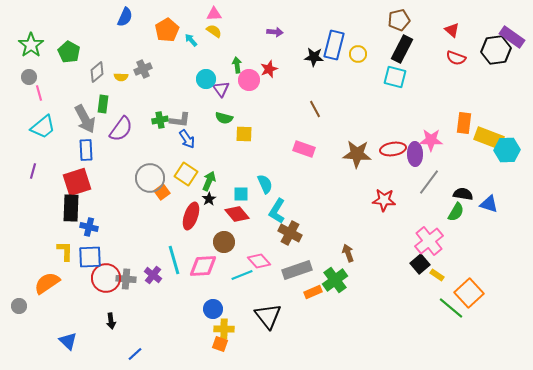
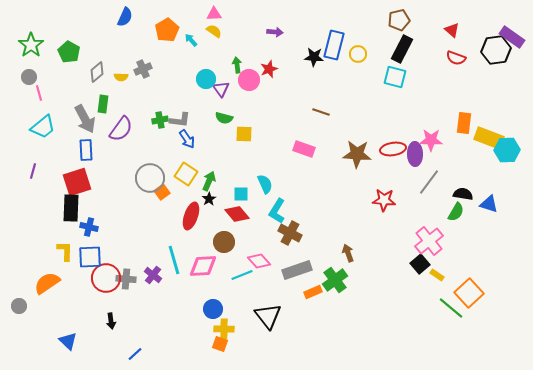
brown line at (315, 109): moved 6 px right, 3 px down; rotated 42 degrees counterclockwise
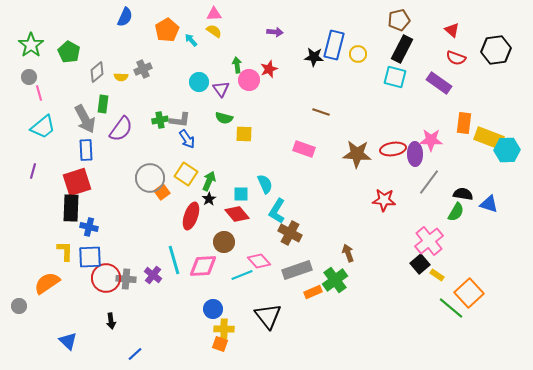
purple rectangle at (512, 37): moved 73 px left, 46 px down
cyan circle at (206, 79): moved 7 px left, 3 px down
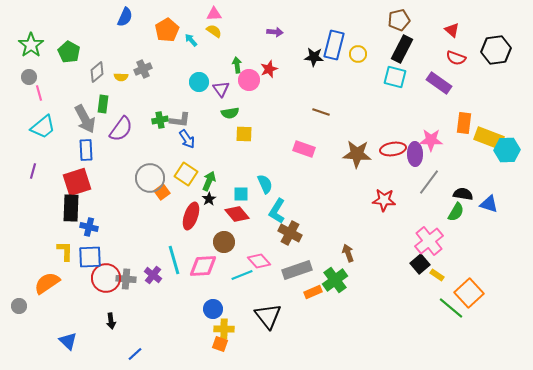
green semicircle at (224, 118): moved 6 px right, 5 px up; rotated 24 degrees counterclockwise
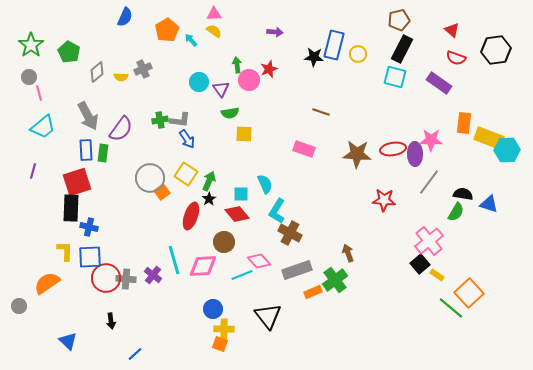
green rectangle at (103, 104): moved 49 px down
gray arrow at (85, 119): moved 3 px right, 3 px up
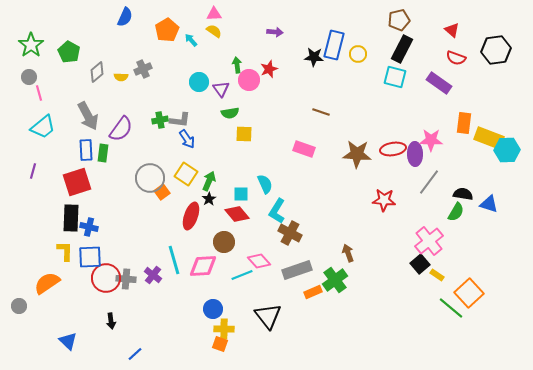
black rectangle at (71, 208): moved 10 px down
